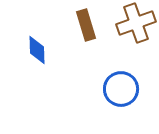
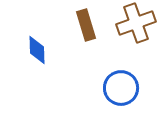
blue circle: moved 1 px up
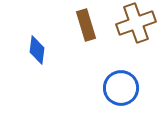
blue diamond: rotated 8 degrees clockwise
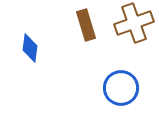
brown cross: moved 2 px left
blue diamond: moved 7 px left, 2 px up
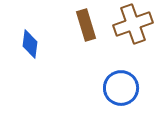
brown cross: moved 1 px left, 1 px down
blue diamond: moved 4 px up
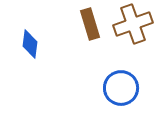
brown rectangle: moved 4 px right, 1 px up
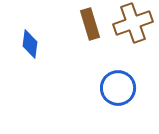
brown cross: moved 1 px up
blue circle: moved 3 px left
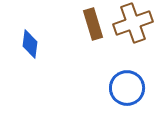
brown rectangle: moved 3 px right
blue circle: moved 9 px right
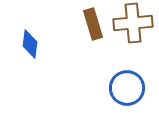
brown cross: rotated 15 degrees clockwise
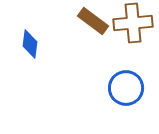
brown rectangle: moved 3 px up; rotated 36 degrees counterclockwise
blue circle: moved 1 px left
